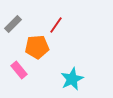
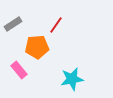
gray rectangle: rotated 12 degrees clockwise
cyan star: rotated 15 degrees clockwise
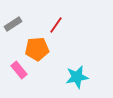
orange pentagon: moved 2 px down
cyan star: moved 5 px right, 2 px up
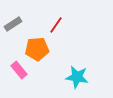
cyan star: rotated 20 degrees clockwise
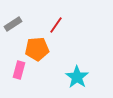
pink rectangle: rotated 54 degrees clockwise
cyan star: rotated 25 degrees clockwise
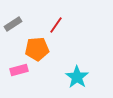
pink rectangle: rotated 60 degrees clockwise
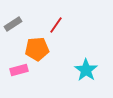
cyan star: moved 9 px right, 7 px up
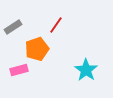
gray rectangle: moved 3 px down
orange pentagon: rotated 15 degrees counterclockwise
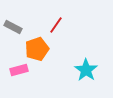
gray rectangle: rotated 60 degrees clockwise
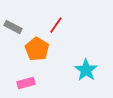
orange pentagon: rotated 20 degrees counterclockwise
pink rectangle: moved 7 px right, 13 px down
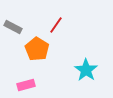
pink rectangle: moved 2 px down
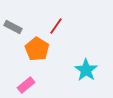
red line: moved 1 px down
pink rectangle: rotated 24 degrees counterclockwise
